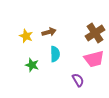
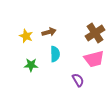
green star: moved 1 px left; rotated 16 degrees counterclockwise
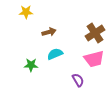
yellow star: moved 24 px up; rotated 24 degrees counterclockwise
cyan semicircle: rotated 112 degrees counterclockwise
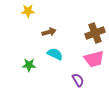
yellow star: moved 2 px right, 1 px up
brown cross: rotated 12 degrees clockwise
cyan semicircle: rotated 49 degrees clockwise
green star: moved 2 px left
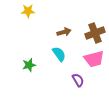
brown arrow: moved 15 px right
cyan semicircle: moved 4 px right; rotated 28 degrees clockwise
green star: rotated 16 degrees counterclockwise
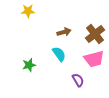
brown cross: moved 1 px down; rotated 18 degrees counterclockwise
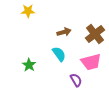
pink trapezoid: moved 3 px left, 3 px down
green star: rotated 24 degrees counterclockwise
purple semicircle: moved 2 px left
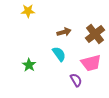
pink trapezoid: moved 1 px down
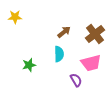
yellow star: moved 13 px left, 6 px down
brown arrow: rotated 24 degrees counterclockwise
cyan semicircle: rotated 35 degrees clockwise
green star: rotated 24 degrees clockwise
